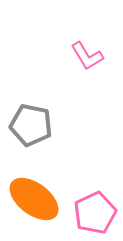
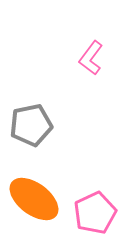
pink L-shape: moved 4 px right, 2 px down; rotated 68 degrees clockwise
gray pentagon: rotated 24 degrees counterclockwise
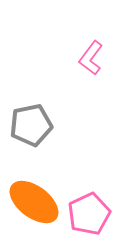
orange ellipse: moved 3 px down
pink pentagon: moved 6 px left, 1 px down
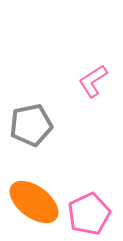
pink L-shape: moved 2 px right, 23 px down; rotated 20 degrees clockwise
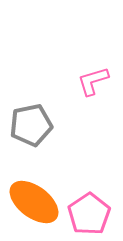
pink L-shape: rotated 16 degrees clockwise
pink pentagon: rotated 9 degrees counterclockwise
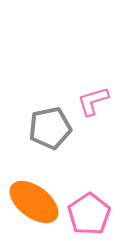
pink L-shape: moved 20 px down
gray pentagon: moved 19 px right, 3 px down
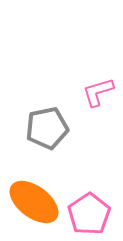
pink L-shape: moved 5 px right, 9 px up
gray pentagon: moved 3 px left
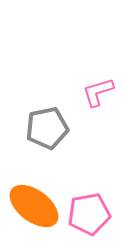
orange ellipse: moved 4 px down
pink pentagon: rotated 24 degrees clockwise
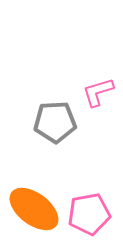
gray pentagon: moved 8 px right, 6 px up; rotated 9 degrees clockwise
orange ellipse: moved 3 px down
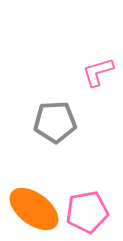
pink L-shape: moved 20 px up
pink pentagon: moved 2 px left, 2 px up
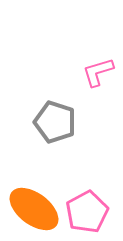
gray pentagon: rotated 21 degrees clockwise
pink pentagon: rotated 18 degrees counterclockwise
